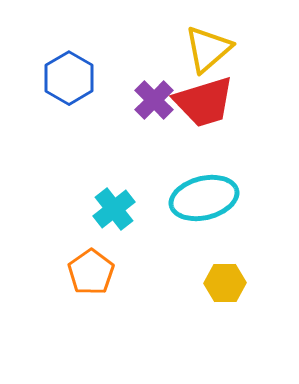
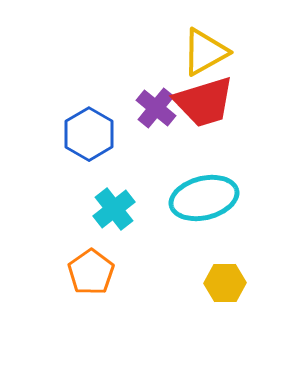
yellow triangle: moved 3 px left, 3 px down; rotated 12 degrees clockwise
blue hexagon: moved 20 px right, 56 px down
purple cross: moved 2 px right, 8 px down; rotated 6 degrees counterclockwise
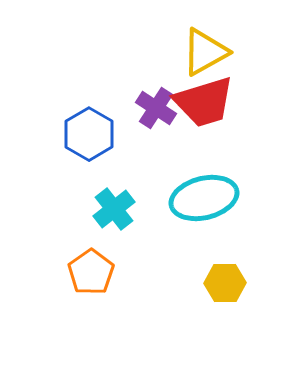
purple cross: rotated 6 degrees counterclockwise
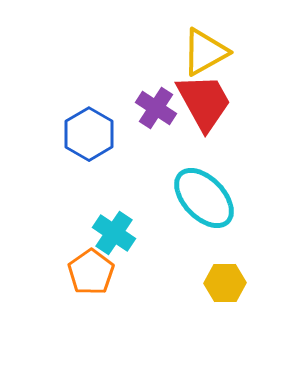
red trapezoid: rotated 102 degrees counterclockwise
cyan ellipse: rotated 60 degrees clockwise
cyan cross: moved 24 px down; rotated 18 degrees counterclockwise
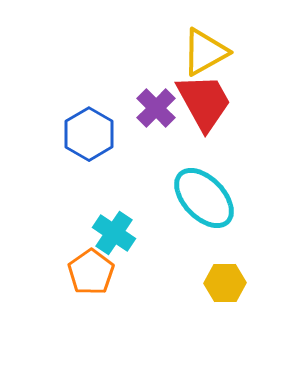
purple cross: rotated 12 degrees clockwise
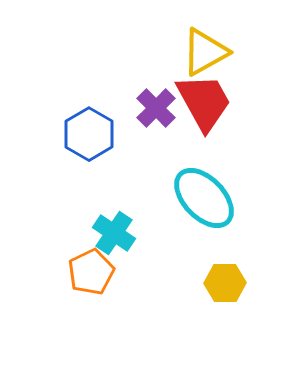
orange pentagon: rotated 9 degrees clockwise
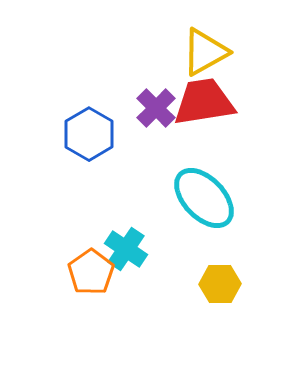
red trapezoid: rotated 70 degrees counterclockwise
cyan cross: moved 12 px right, 16 px down
orange pentagon: rotated 9 degrees counterclockwise
yellow hexagon: moved 5 px left, 1 px down
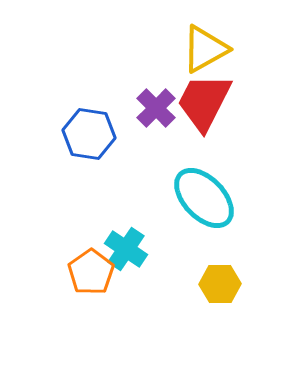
yellow triangle: moved 3 px up
red trapezoid: rotated 54 degrees counterclockwise
blue hexagon: rotated 21 degrees counterclockwise
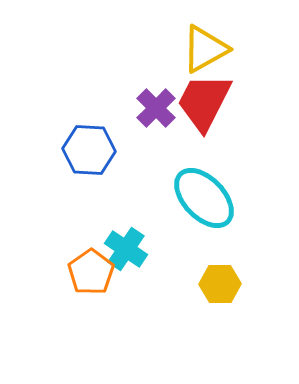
blue hexagon: moved 16 px down; rotated 6 degrees counterclockwise
